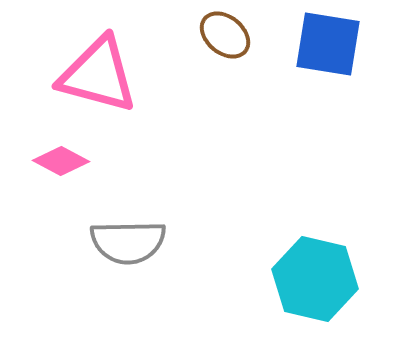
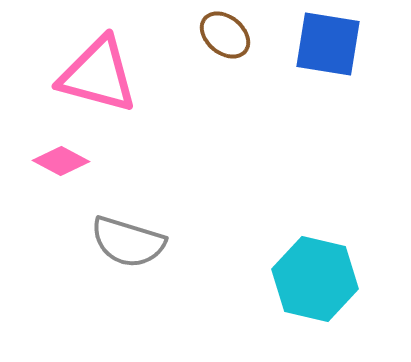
gray semicircle: rotated 18 degrees clockwise
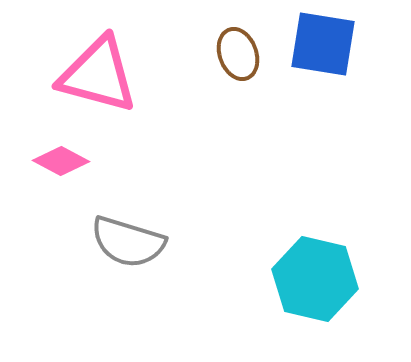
brown ellipse: moved 13 px right, 19 px down; rotated 30 degrees clockwise
blue square: moved 5 px left
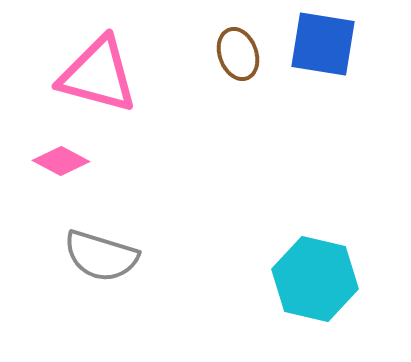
gray semicircle: moved 27 px left, 14 px down
